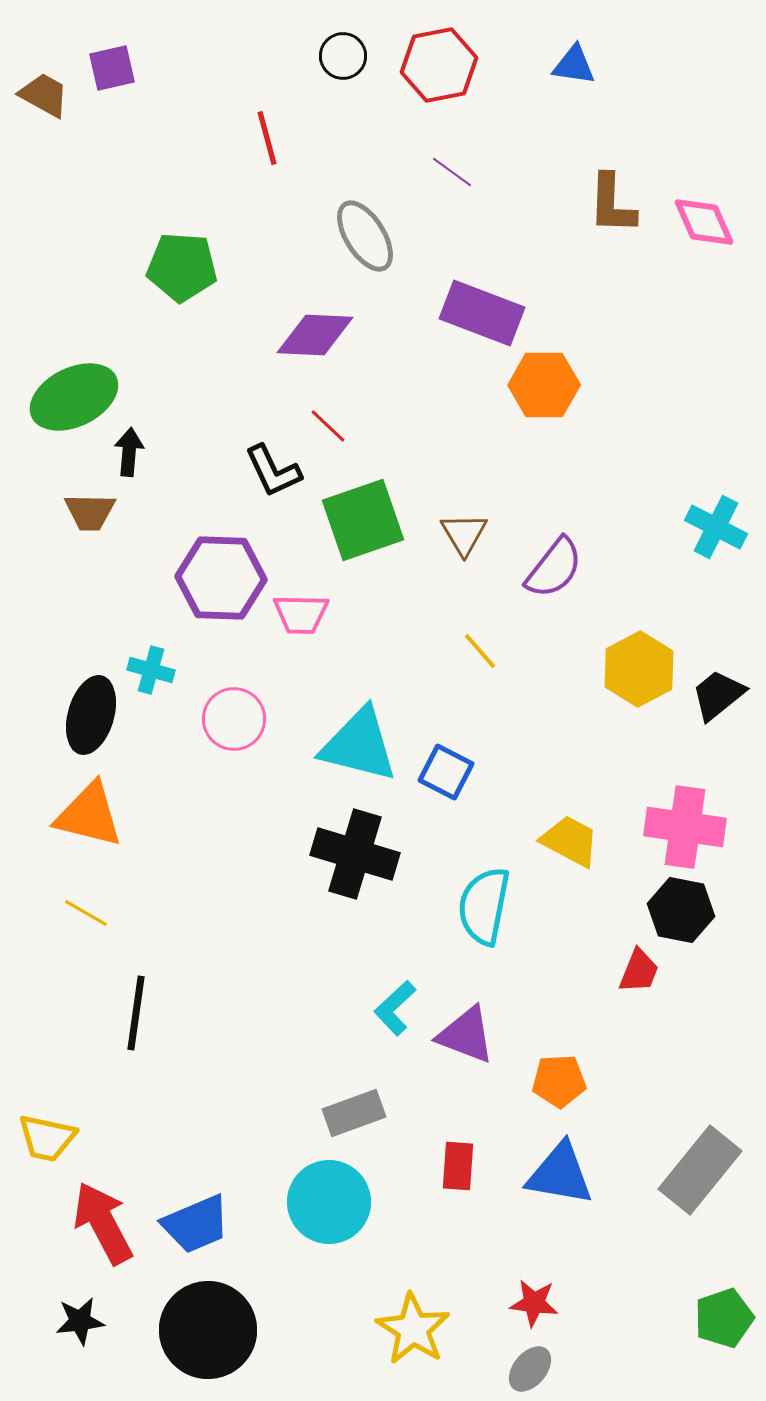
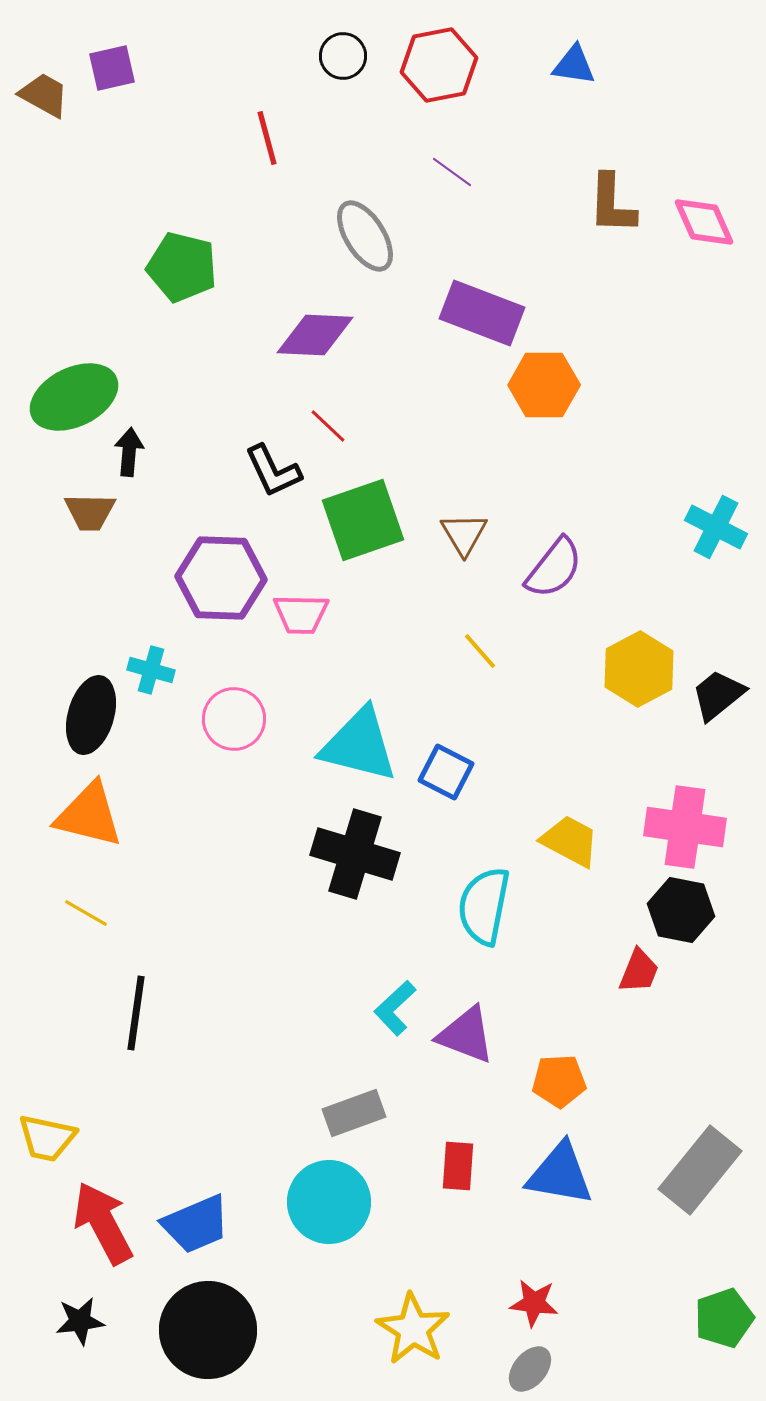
green pentagon at (182, 267): rotated 10 degrees clockwise
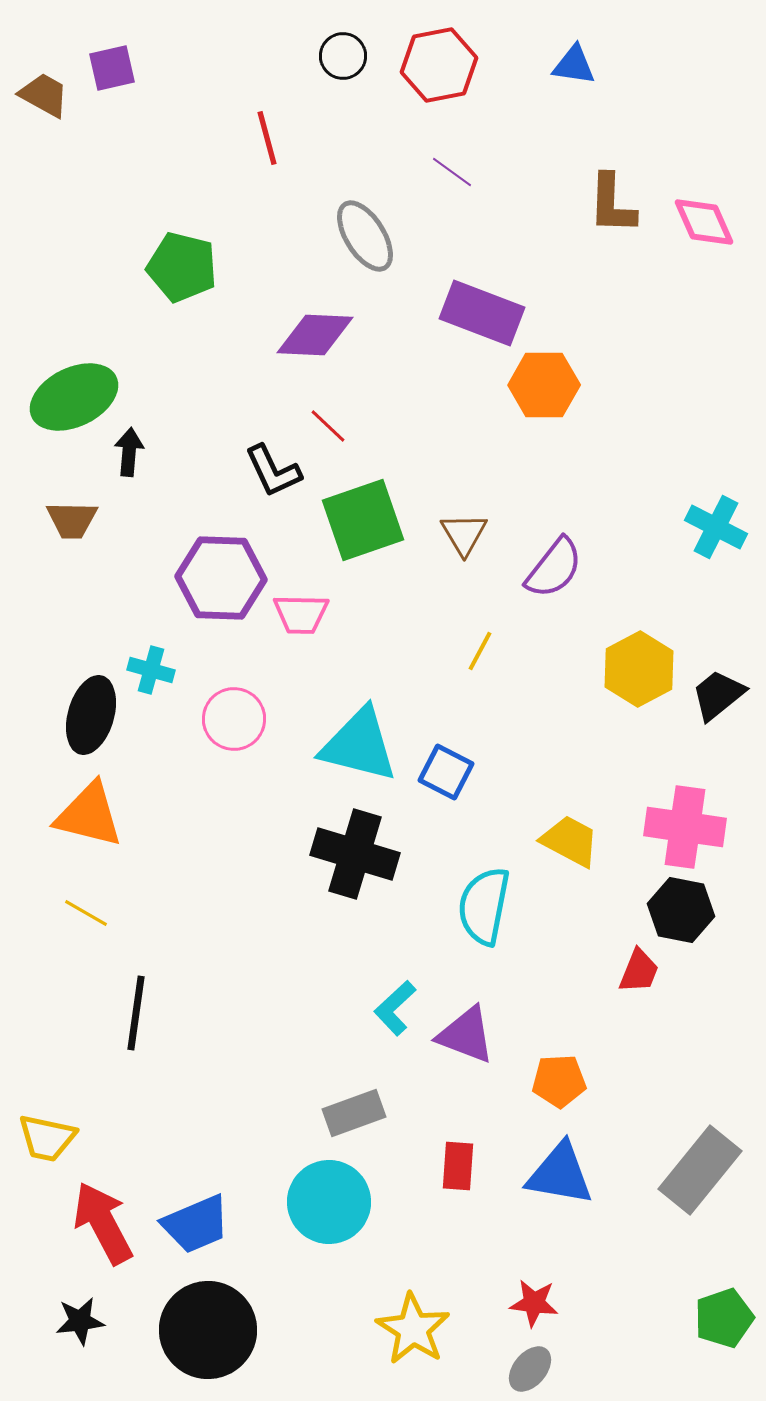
brown trapezoid at (90, 512): moved 18 px left, 8 px down
yellow line at (480, 651): rotated 69 degrees clockwise
